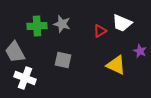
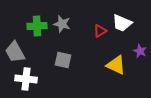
white cross: moved 1 px right, 1 px down; rotated 15 degrees counterclockwise
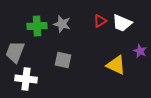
red triangle: moved 10 px up
gray trapezoid: rotated 50 degrees clockwise
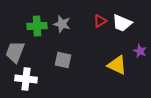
yellow triangle: moved 1 px right
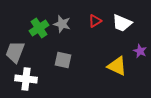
red triangle: moved 5 px left
green cross: moved 2 px right, 2 px down; rotated 30 degrees counterclockwise
yellow triangle: moved 1 px down
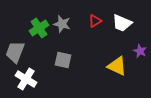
white cross: rotated 25 degrees clockwise
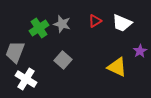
purple star: rotated 16 degrees clockwise
gray square: rotated 30 degrees clockwise
yellow triangle: moved 1 px down
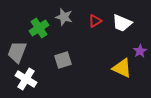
gray star: moved 2 px right, 7 px up
gray trapezoid: moved 2 px right
gray square: rotated 30 degrees clockwise
yellow triangle: moved 5 px right, 1 px down
